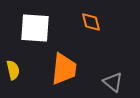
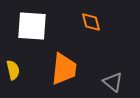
white square: moved 3 px left, 2 px up
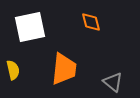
white square: moved 2 px left, 1 px down; rotated 16 degrees counterclockwise
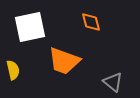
orange trapezoid: moved 8 px up; rotated 104 degrees clockwise
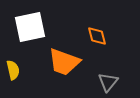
orange diamond: moved 6 px right, 14 px down
orange trapezoid: moved 1 px down
gray triangle: moved 5 px left; rotated 30 degrees clockwise
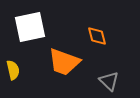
gray triangle: moved 1 px right, 1 px up; rotated 25 degrees counterclockwise
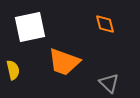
orange diamond: moved 8 px right, 12 px up
gray triangle: moved 2 px down
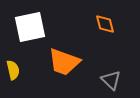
gray triangle: moved 2 px right, 3 px up
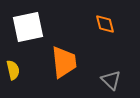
white square: moved 2 px left
orange trapezoid: rotated 116 degrees counterclockwise
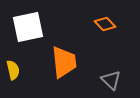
orange diamond: rotated 30 degrees counterclockwise
